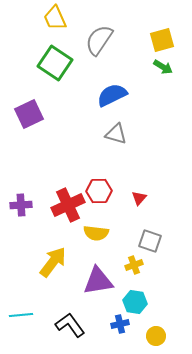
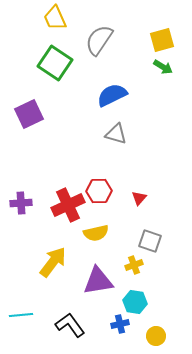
purple cross: moved 2 px up
yellow semicircle: rotated 20 degrees counterclockwise
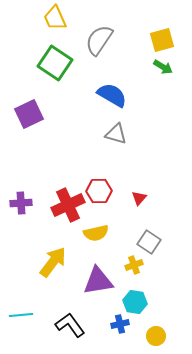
blue semicircle: rotated 56 degrees clockwise
gray square: moved 1 px left, 1 px down; rotated 15 degrees clockwise
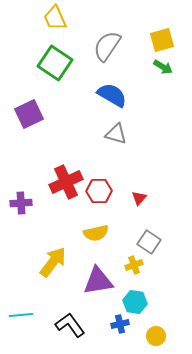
gray semicircle: moved 8 px right, 6 px down
red cross: moved 2 px left, 23 px up
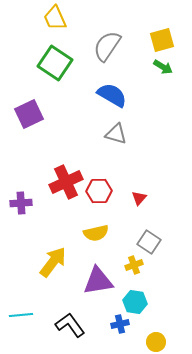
yellow circle: moved 6 px down
